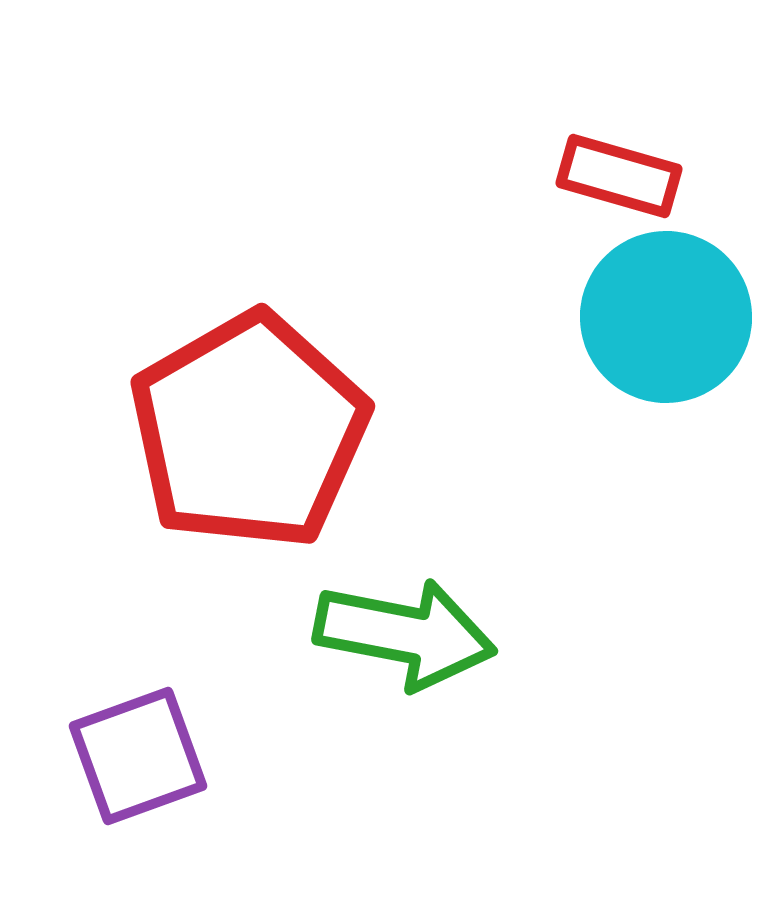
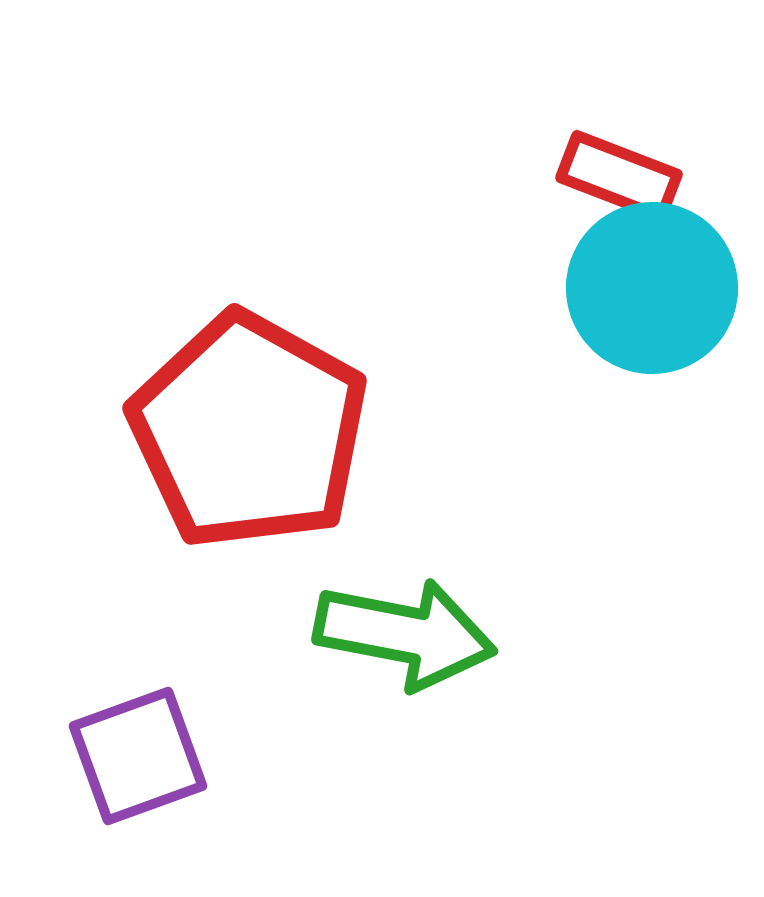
red rectangle: rotated 5 degrees clockwise
cyan circle: moved 14 px left, 29 px up
red pentagon: rotated 13 degrees counterclockwise
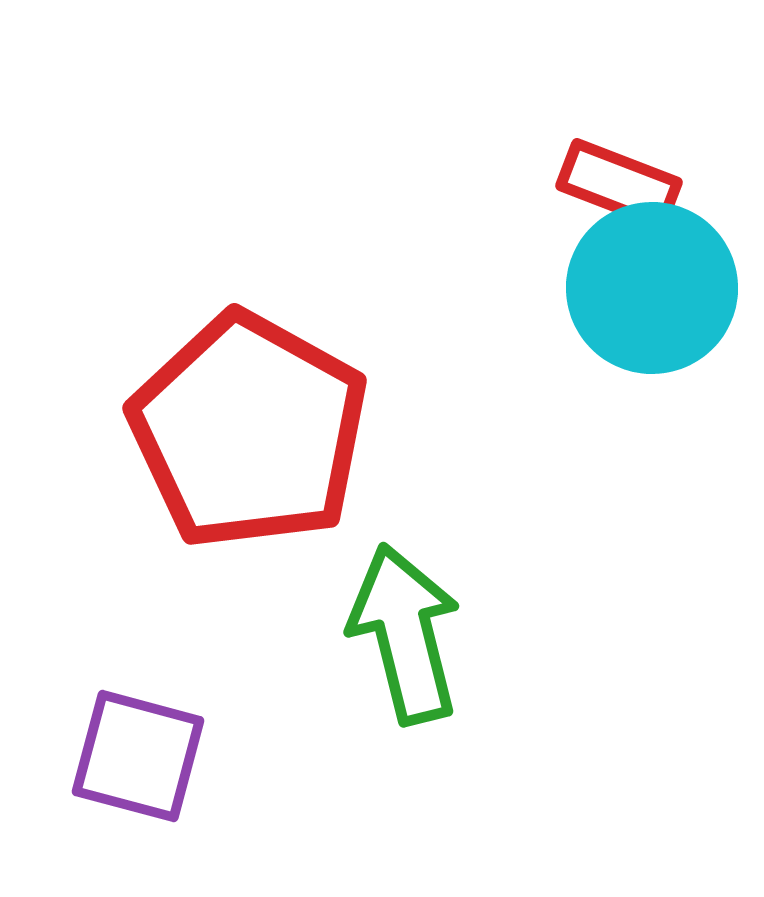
red rectangle: moved 8 px down
green arrow: rotated 115 degrees counterclockwise
purple square: rotated 35 degrees clockwise
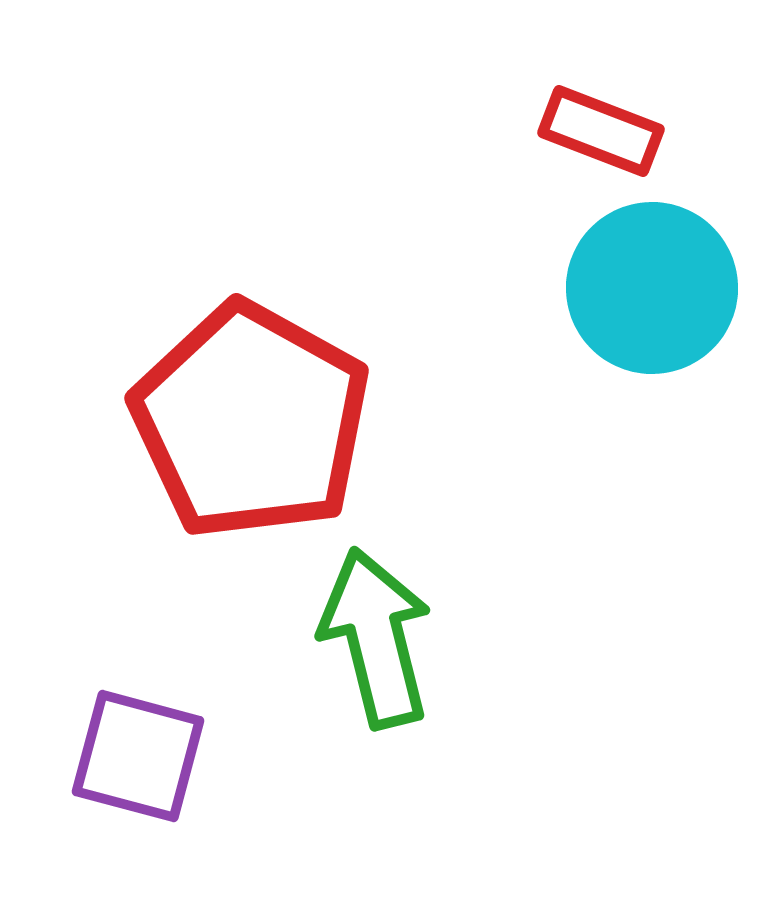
red rectangle: moved 18 px left, 53 px up
red pentagon: moved 2 px right, 10 px up
green arrow: moved 29 px left, 4 px down
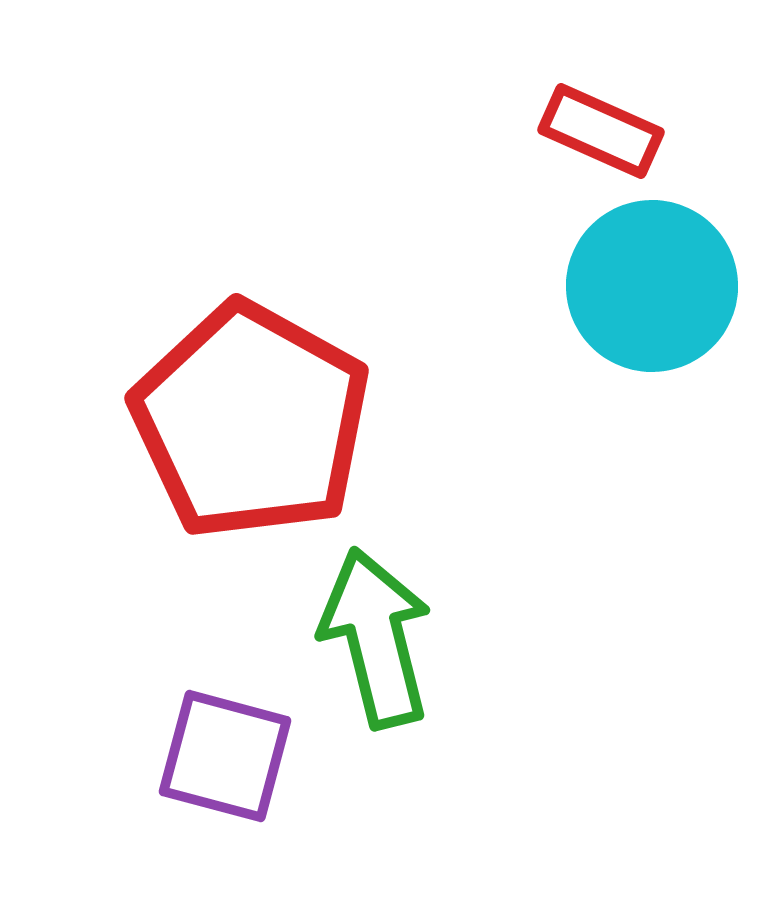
red rectangle: rotated 3 degrees clockwise
cyan circle: moved 2 px up
purple square: moved 87 px right
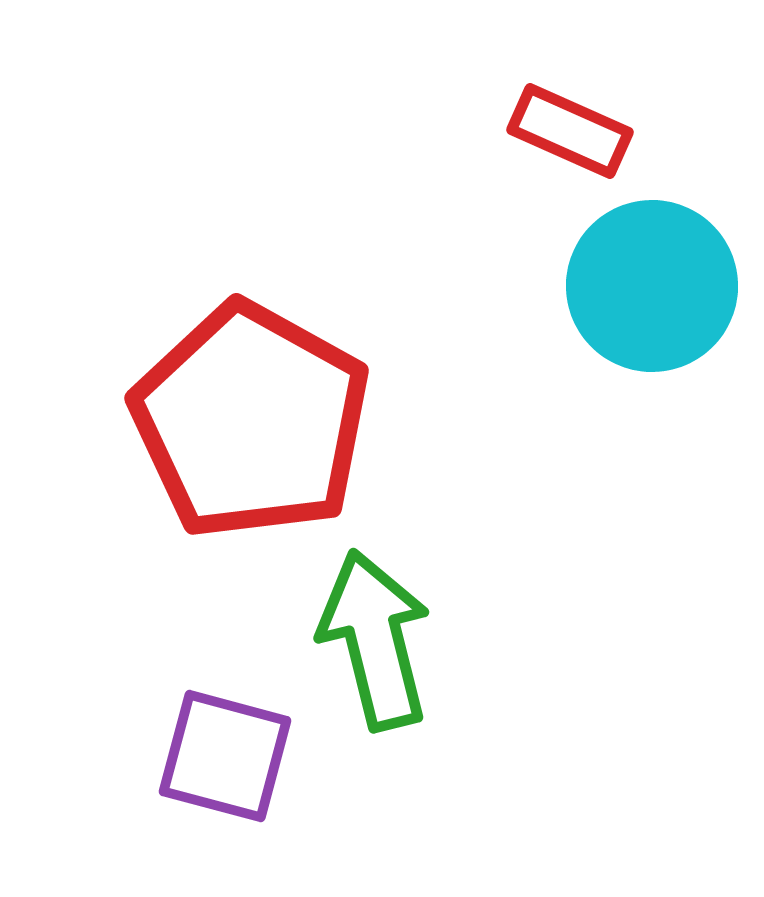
red rectangle: moved 31 px left
green arrow: moved 1 px left, 2 px down
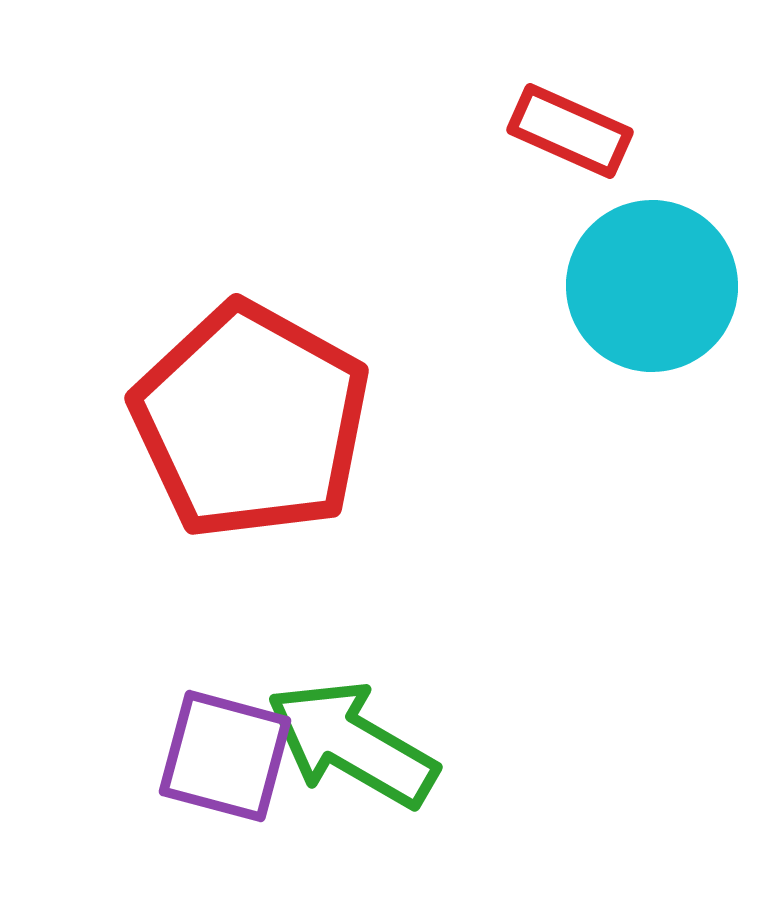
green arrow: moved 23 px left, 104 px down; rotated 46 degrees counterclockwise
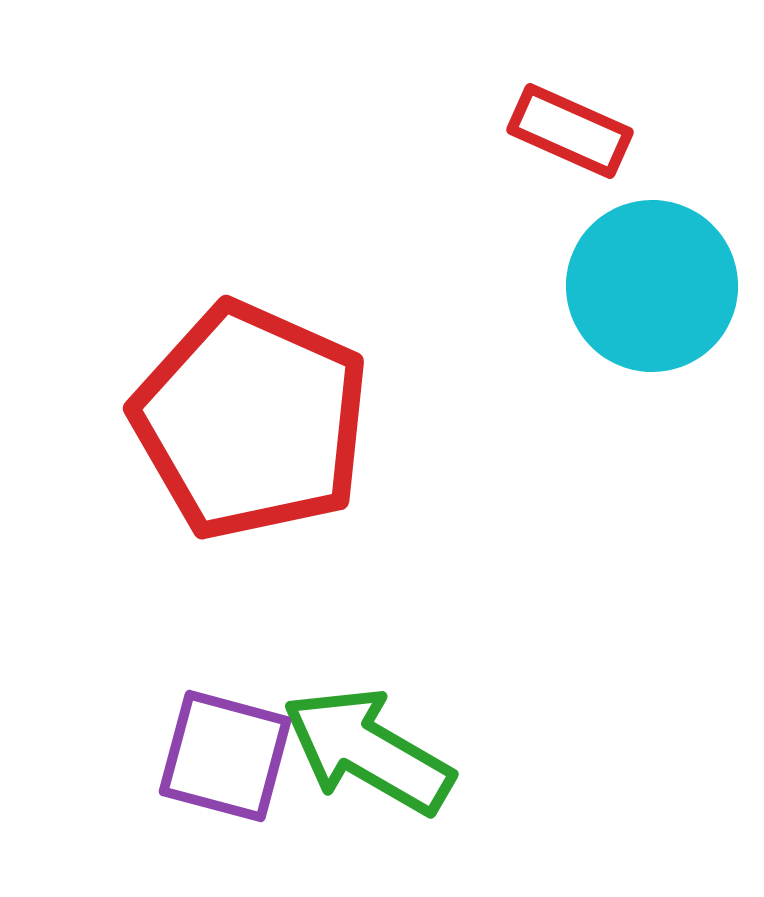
red pentagon: rotated 5 degrees counterclockwise
green arrow: moved 16 px right, 7 px down
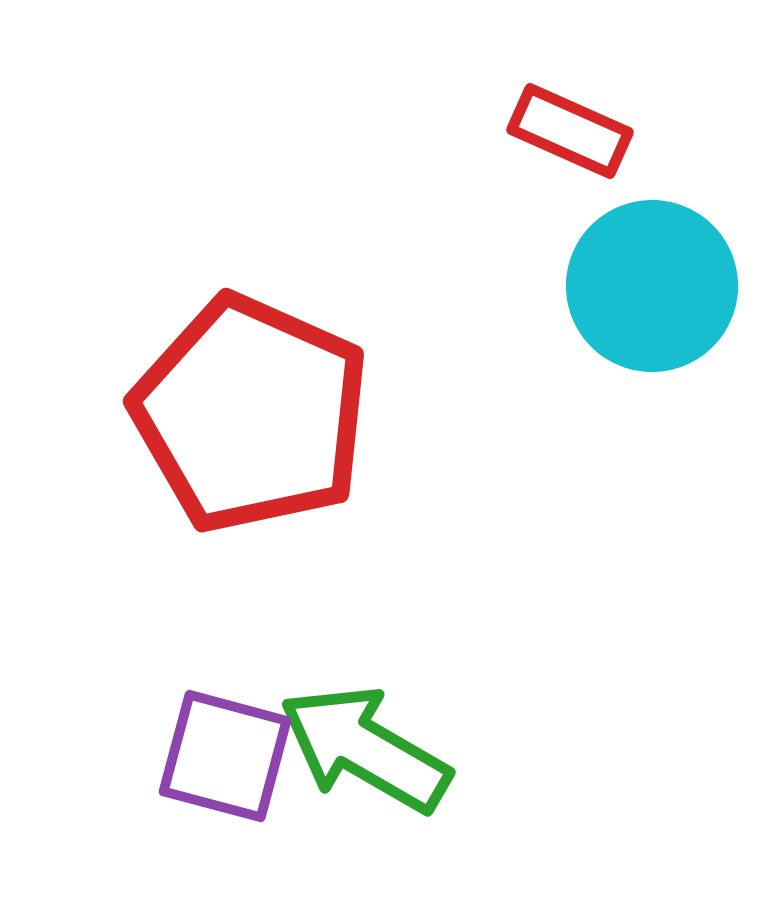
red pentagon: moved 7 px up
green arrow: moved 3 px left, 2 px up
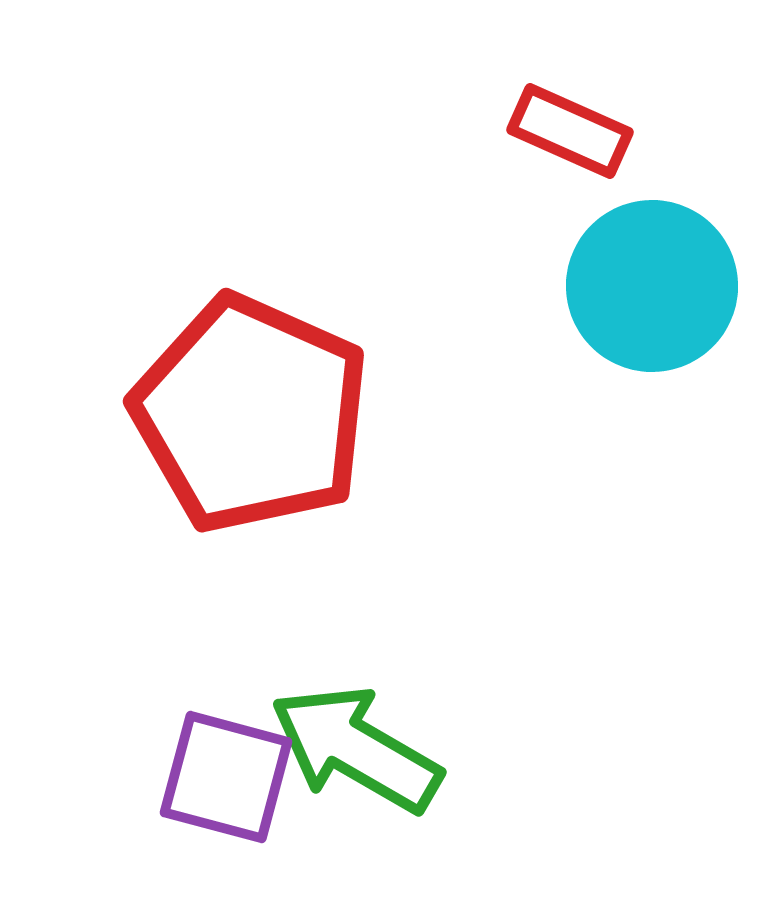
green arrow: moved 9 px left
purple square: moved 1 px right, 21 px down
